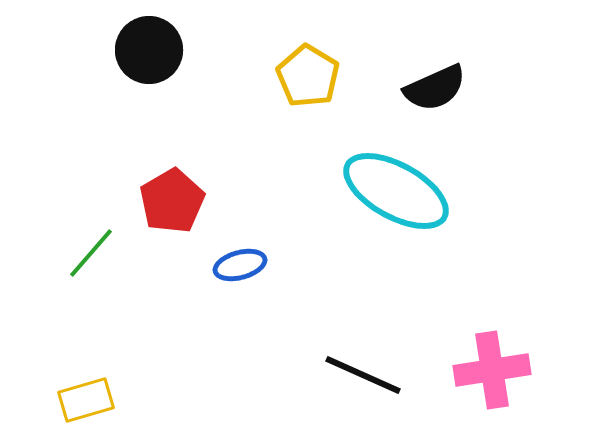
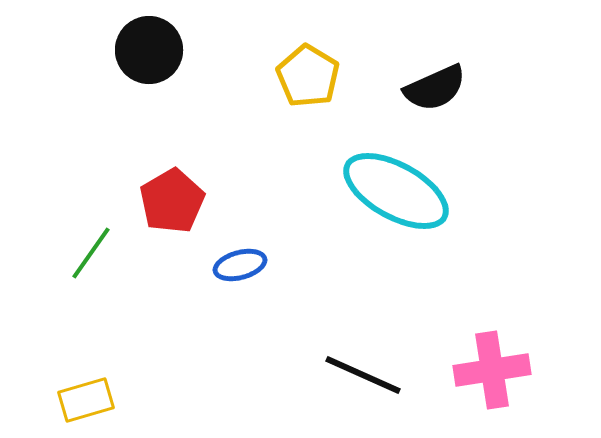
green line: rotated 6 degrees counterclockwise
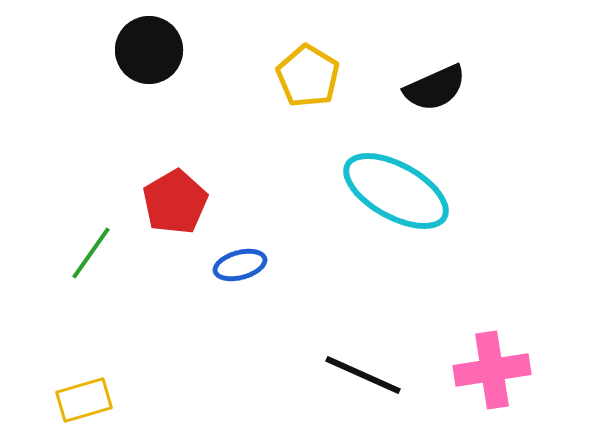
red pentagon: moved 3 px right, 1 px down
yellow rectangle: moved 2 px left
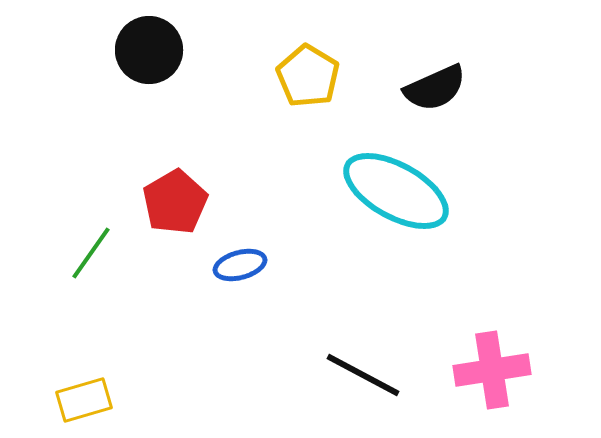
black line: rotated 4 degrees clockwise
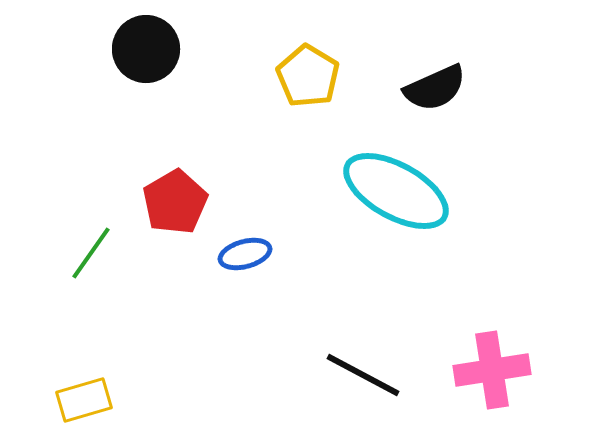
black circle: moved 3 px left, 1 px up
blue ellipse: moved 5 px right, 11 px up
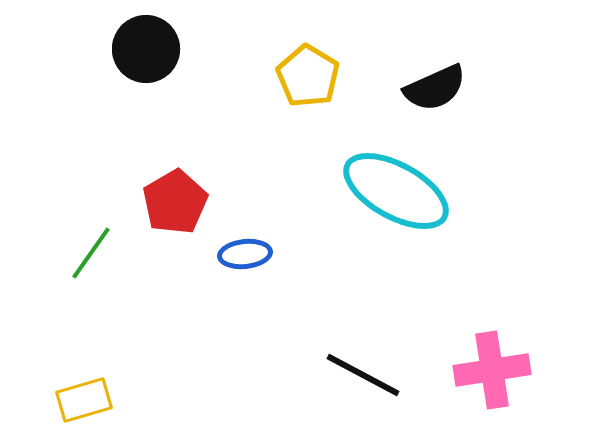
blue ellipse: rotated 9 degrees clockwise
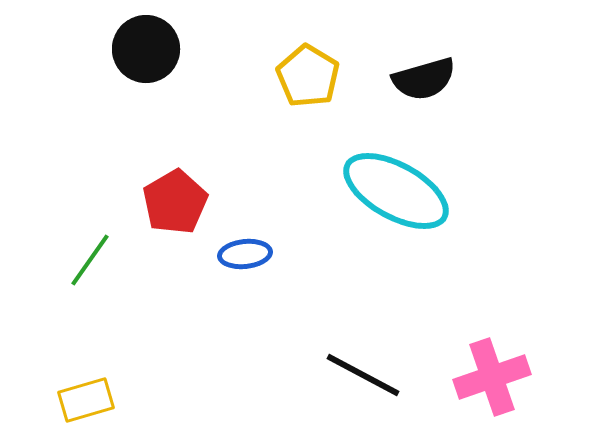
black semicircle: moved 11 px left, 9 px up; rotated 8 degrees clockwise
green line: moved 1 px left, 7 px down
pink cross: moved 7 px down; rotated 10 degrees counterclockwise
yellow rectangle: moved 2 px right
